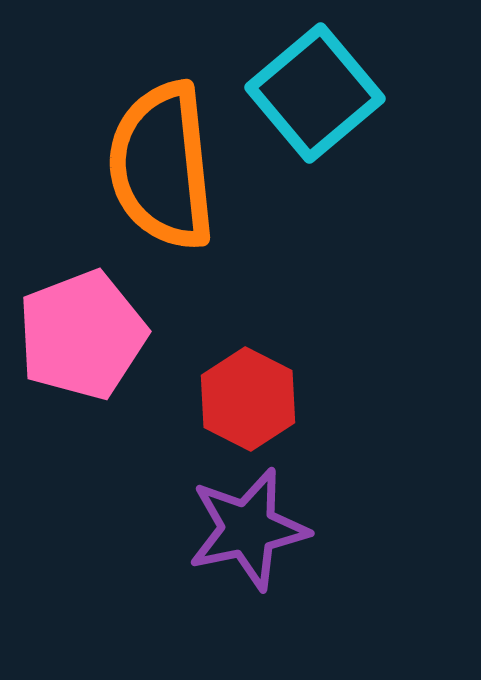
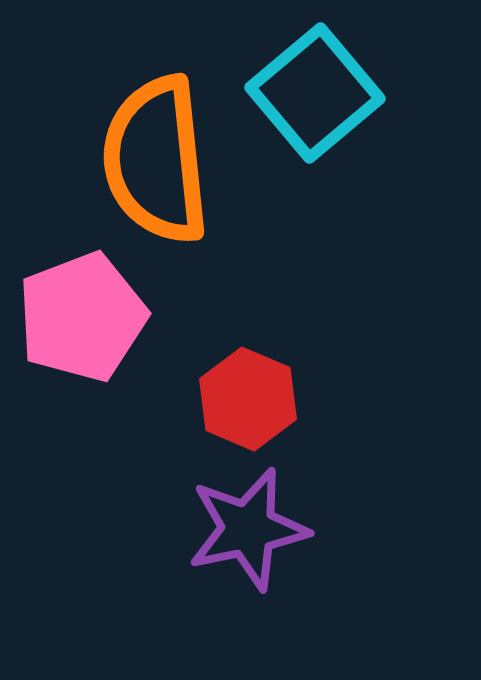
orange semicircle: moved 6 px left, 6 px up
pink pentagon: moved 18 px up
red hexagon: rotated 4 degrees counterclockwise
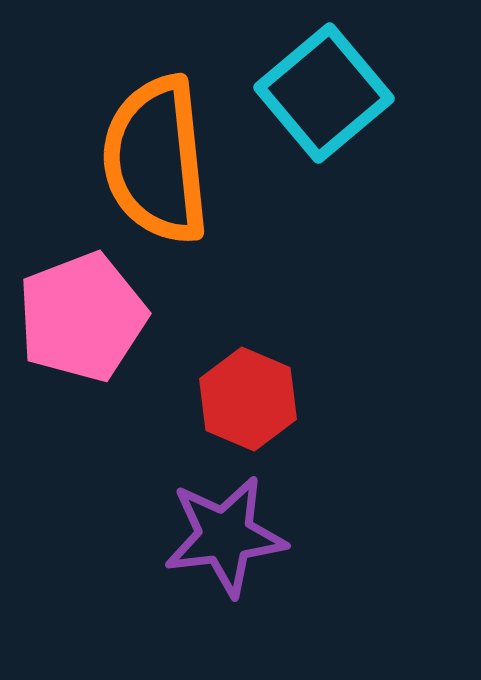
cyan square: moved 9 px right
purple star: moved 23 px left, 7 px down; rotated 5 degrees clockwise
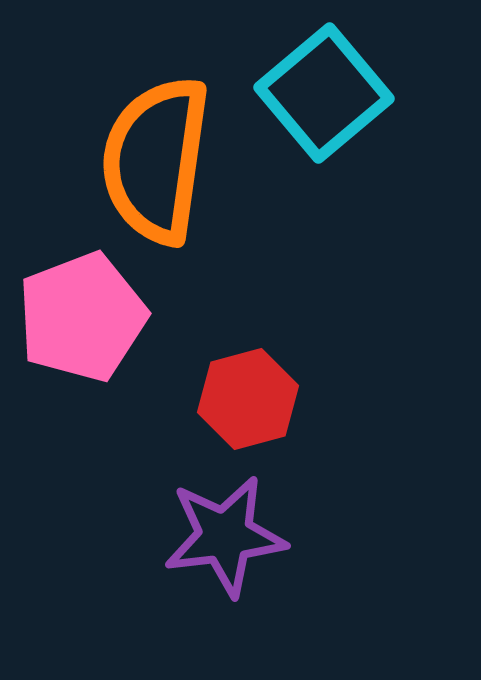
orange semicircle: rotated 14 degrees clockwise
red hexagon: rotated 22 degrees clockwise
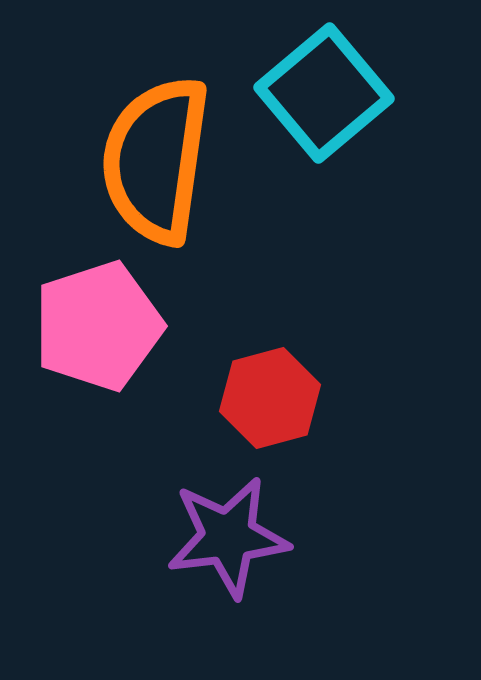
pink pentagon: moved 16 px right, 9 px down; rotated 3 degrees clockwise
red hexagon: moved 22 px right, 1 px up
purple star: moved 3 px right, 1 px down
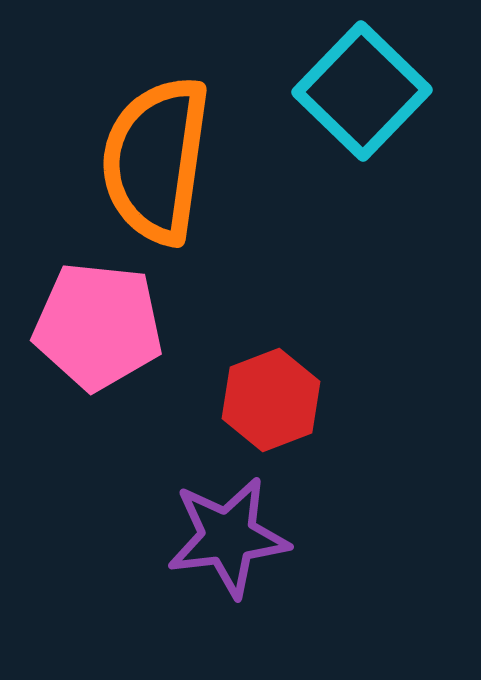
cyan square: moved 38 px right, 2 px up; rotated 6 degrees counterclockwise
pink pentagon: rotated 24 degrees clockwise
red hexagon: moved 1 px right, 2 px down; rotated 6 degrees counterclockwise
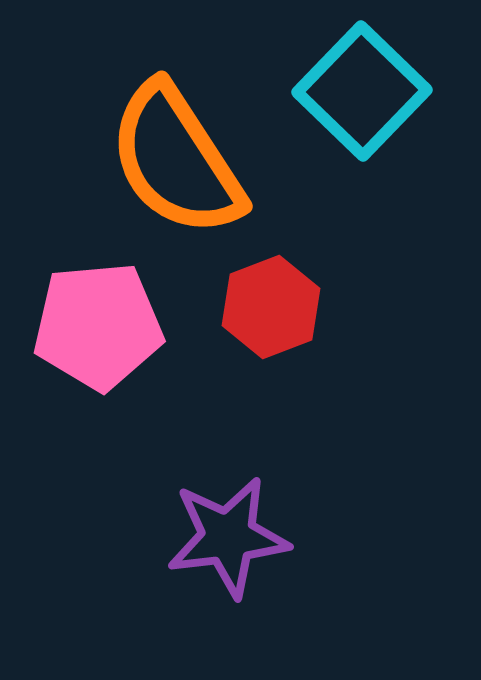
orange semicircle: moved 20 px right; rotated 41 degrees counterclockwise
pink pentagon: rotated 11 degrees counterclockwise
red hexagon: moved 93 px up
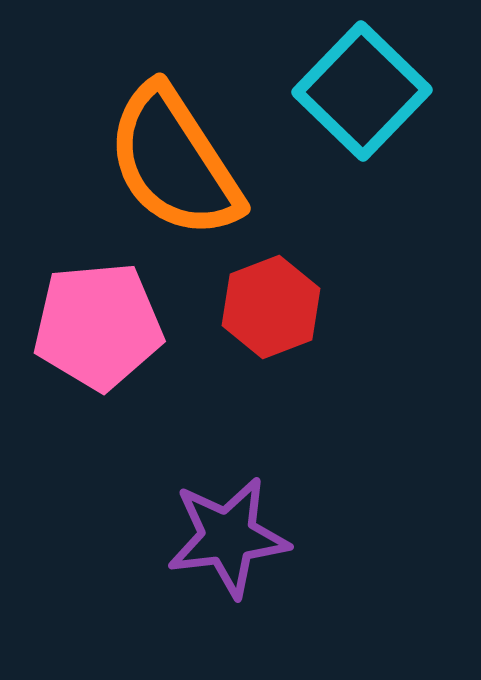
orange semicircle: moved 2 px left, 2 px down
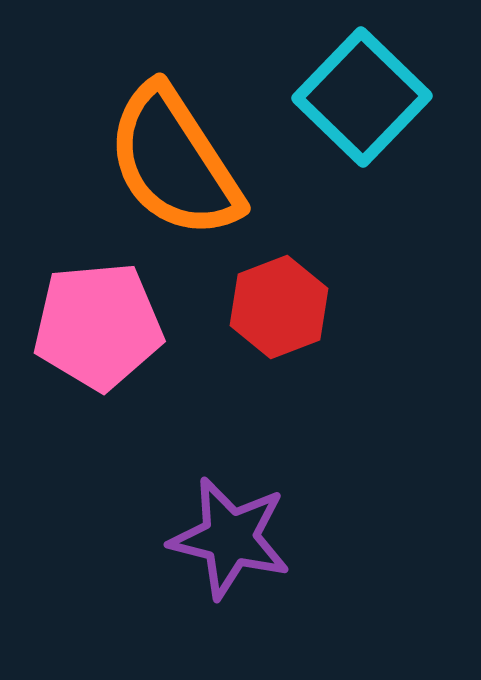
cyan square: moved 6 px down
red hexagon: moved 8 px right
purple star: moved 2 px right, 1 px down; rotated 21 degrees clockwise
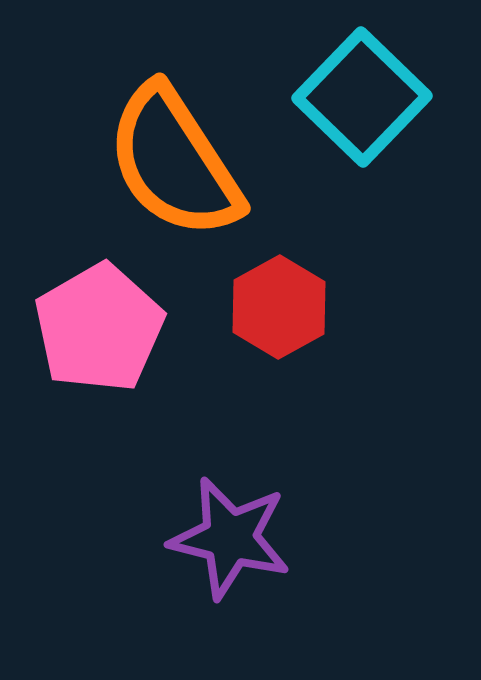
red hexagon: rotated 8 degrees counterclockwise
pink pentagon: moved 1 px right, 2 px down; rotated 25 degrees counterclockwise
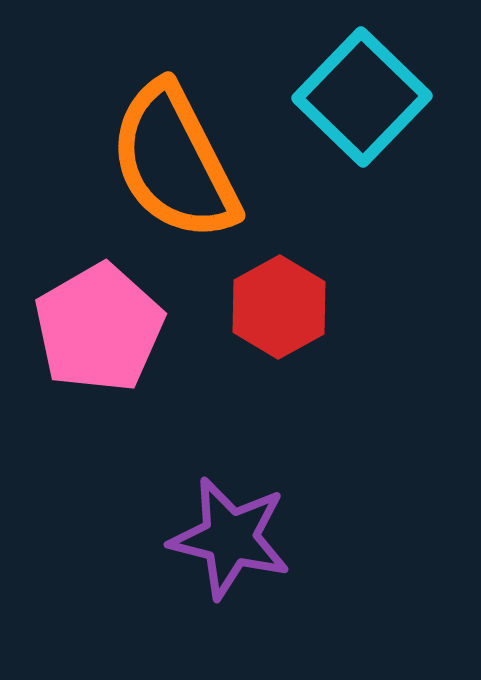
orange semicircle: rotated 6 degrees clockwise
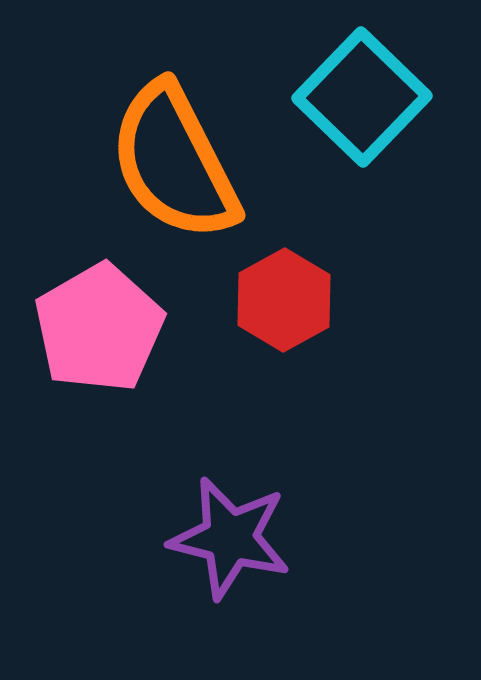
red hexagon: moved 5 px right, 7 px up
